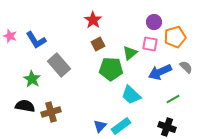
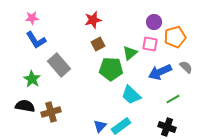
red star: rotated 24 degrees clockwise
pink star: moved 22 px right, 18 px up; rotated 24 degrees counterclockwise
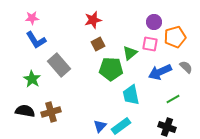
cyan trapezoid: rotated 35 degrees clockwise
black semicircle: moved 5 px down
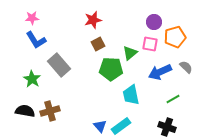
brown cross: moved 1 px left, 1 px up
blue triangle: rotated 24 degrees counterclockwise
